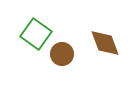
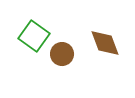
green square: moved 2 px left, 2 px down
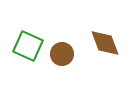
green square: moved 6 px left, 10 px down; rotated 12 degrees counterclockwise
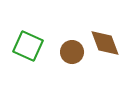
brown circle: moved 10 px right, 2 px up
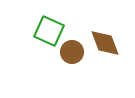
green square: moved 21 px right, 15 px up
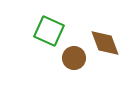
brown circle: moved 2 px right, 6 px down
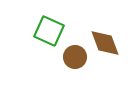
brown circle: moved 1 px right, 1 px up
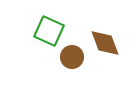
brown circle: moved 3 px left
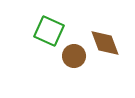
brown circle: moved 2 px right, 1 px up
